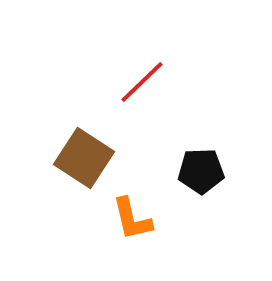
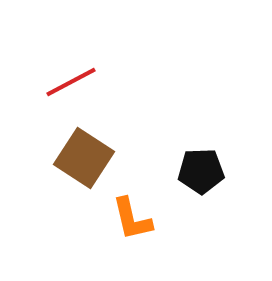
red line: moved 71 px left; rotated 16 degrees clockwise
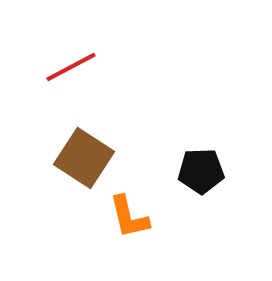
red line: moved 15 px up
orange L-shape: moved 3 px left, 2 px up
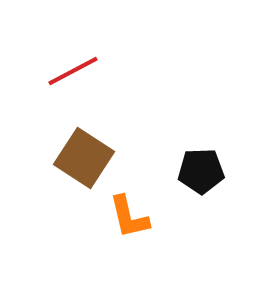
red line: moved 2 px right, 4 px down
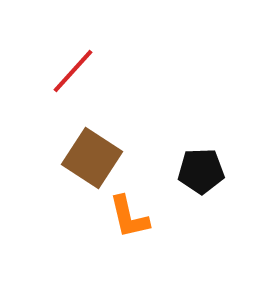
red line: rotated 20 degrees counterclockwise
brown square: moved 8 px right
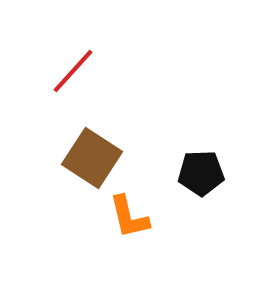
black pentagon: moved 2 px down
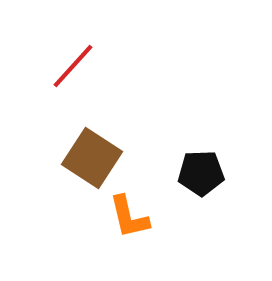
red line: moved 5 px up
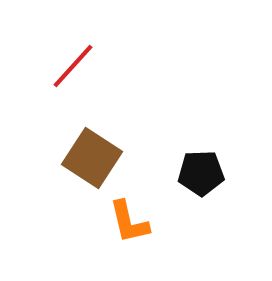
orange L-shape: moved 5 px down
